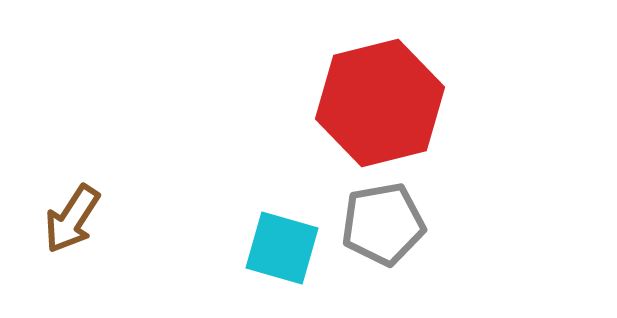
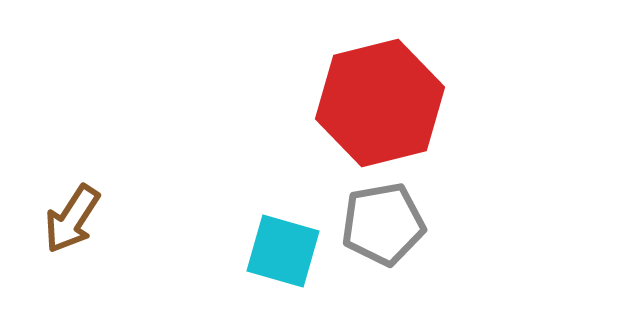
cyan square: moved 1 px right, 3 px down
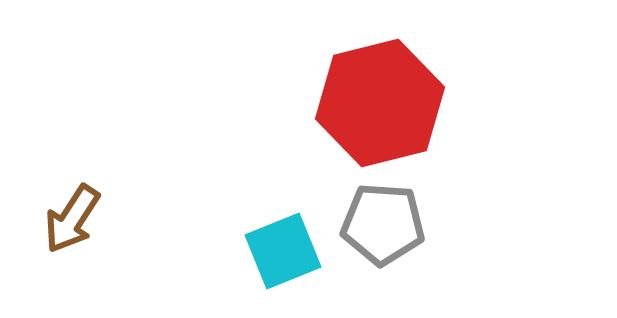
gray pentagon: rotated 14 degrees clockwise
cyan square: rotated 38 degrees counterclockwise
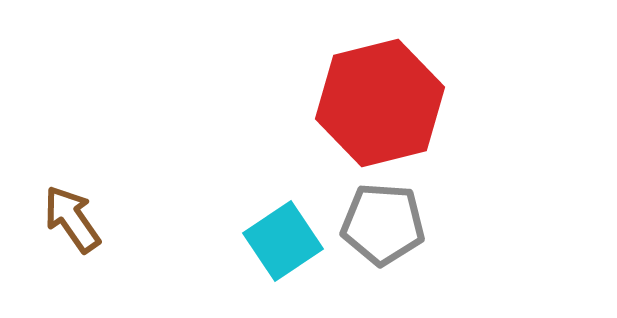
brown arrow: rotated 112 degrees clockwise
cyan square: moved 10 px up; rotated 12 degrees counterclockwise
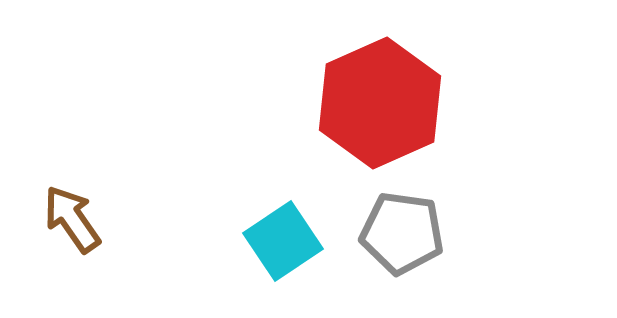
red hexagon: rotated 10 degrees counterclockwise
gray pentagon: moved 19 px right, 9 px down; rotated 4 degrees clockwise
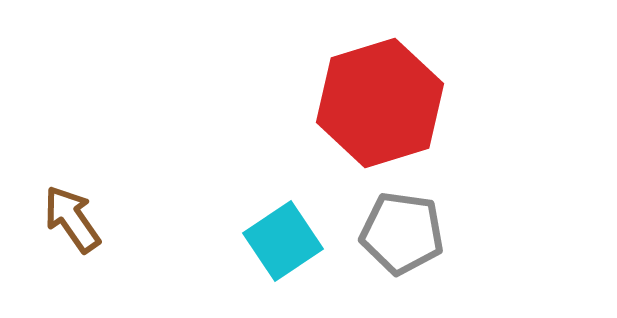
red hexagon: rotated 7 degrees clockwise
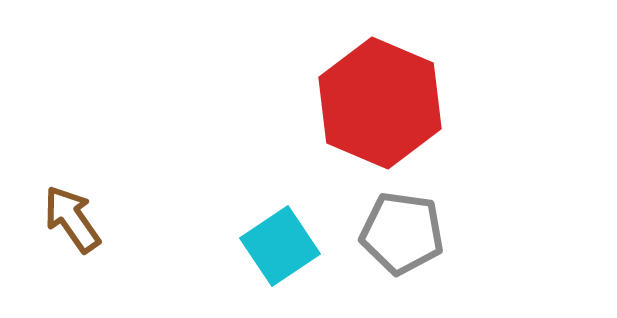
red hexagon: rotated 20 degrees counterclockwise
cyan square: moved 3 px left, 5 px down
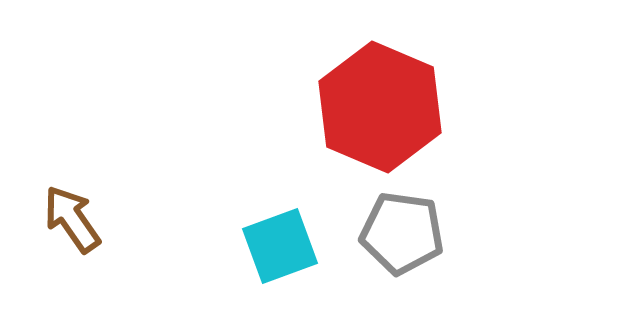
red hexagon: moved 4 px down
cyan square: rotated 14 degrees clockwise
